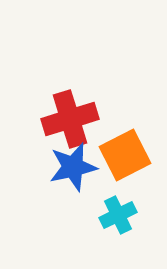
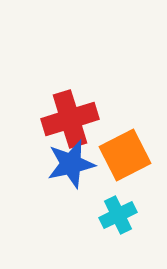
blue star: moved 2 px left, 3 px up
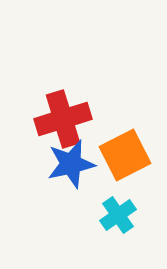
red cross: moved 7 px left
cyan cross: rotated 9 degrees counterclockwise
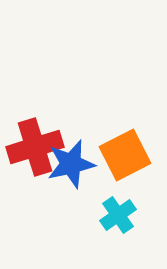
red cross: moved 28 px left, 28 px down
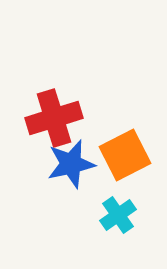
red cross: moved 19 px right, 29 px up
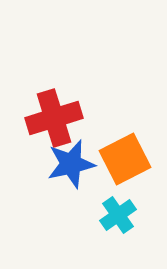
orange square: moved 4 px down
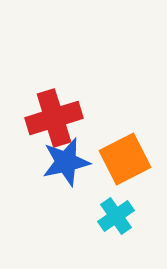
blue star: moved 5 px left, 2 px up
cyan cross: moved 2 px left, 1 px down
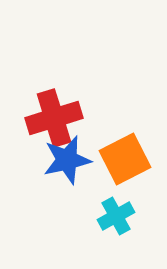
blue star: moved 1 px right, 2 px up
cyan cross: rotated 6 degrees clockwise
